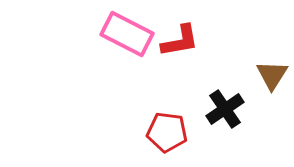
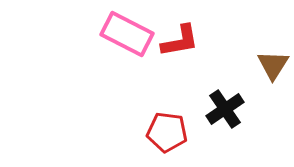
brown triangle: moved 1 px right, 10 px up
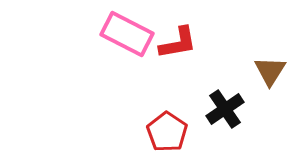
red L-shape: moved 2 px left, 2 px down
brown triangle: moved 3 px left, 6 px down
red pentagon: rotated 27 degrees clockwise
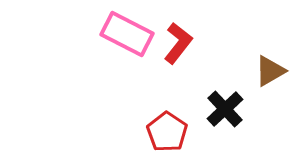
red L-shape: rotated 42 degrees counterclockwise
brown triangle: rotated 28 degrees clockwise
black cross: rotated 9 degrees counterclockwise
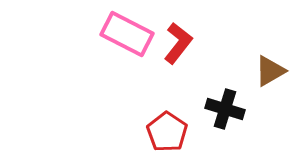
black cross: rotated 30 degrees counterclockwise
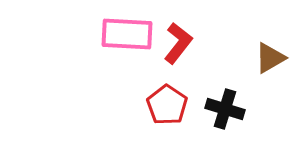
pink rectangle: rotated 24 degrees counterclockwise
brown triangle: moved 13 px up
red pentagon: moved 27 px up
